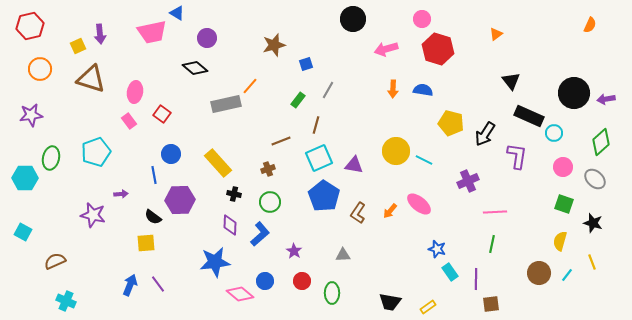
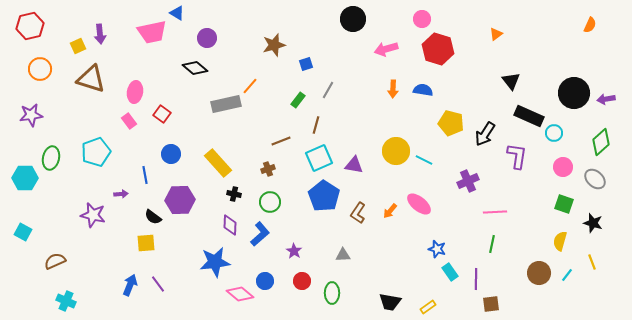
blue line at (154, 175): moved 9 px left
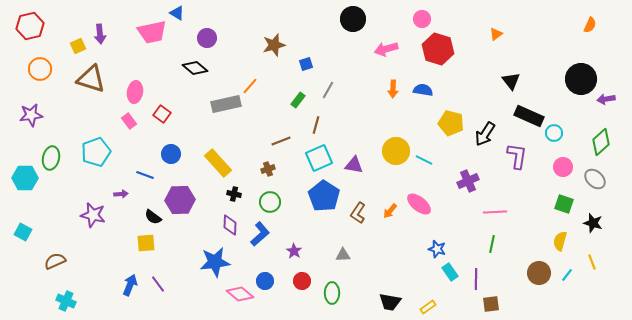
black circle at (574, 93): moved 7 px right, 14 px up
blue line at (145, 175): rotated 60 degrees counterclockwise
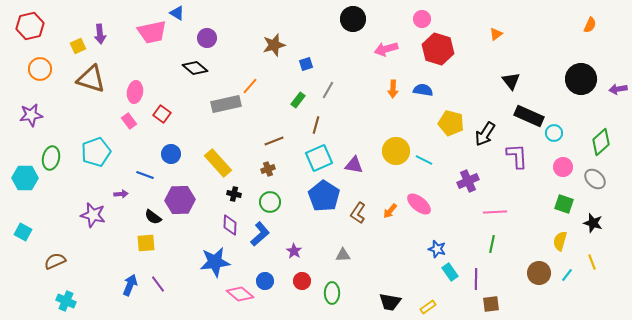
purple arrow at (606, 99): moved 12 px right, 10 px up
brown line at (281, 141): moved 7 px left
purple L-shape at (517, 156): rotated 12 degrees counterclockwise
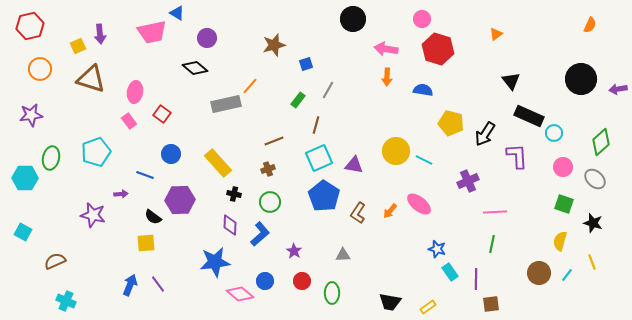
pink arrow at (386, 49): rotated 25 degrees clockwise
orange arrow at (393, 89): moved 6 px left, 12 px up
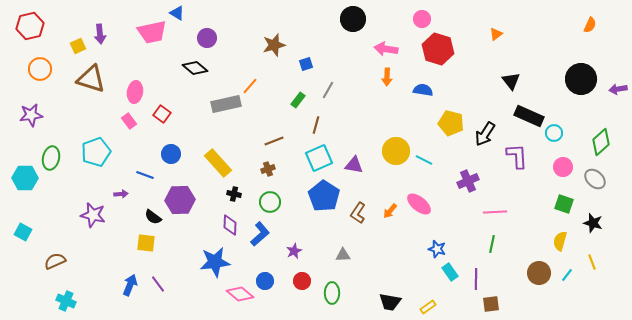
yellow square at (146, 243): rotated 12 degrees clockwise
purple star at (294, 251): rotated 14 degrees clockwise
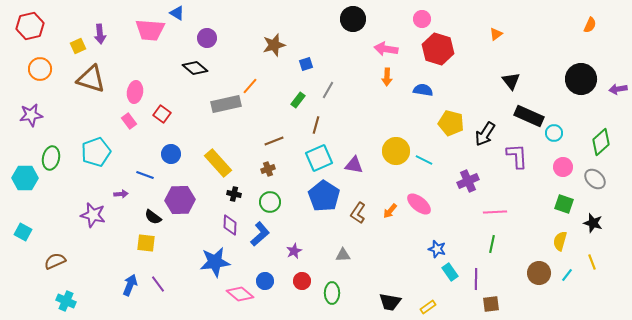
pink trapezoid at (152, 32): moved 2 px left, 2 px up; rotated 16 degrees clockwise
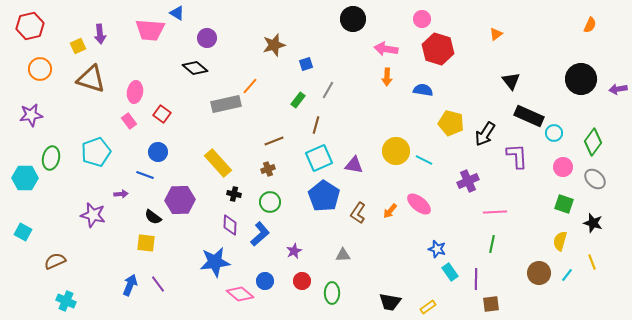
green diamond at (601, 142): moved 8 px left; rotated 12 degrees counterclockwise
blue circle at (171, 154): moved 13 px left, 2 px up
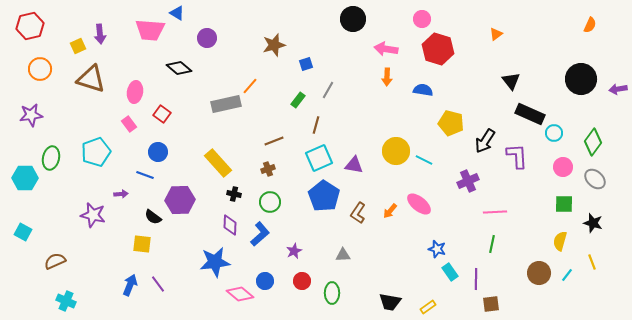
black diamond at (195, 68): moved 16 px left
black rectangle at (529, 116): moved 1 px right, 2 px up
pink rectangle at (129, 121): moved 3 px down
black arrow at (485, 134): moved 7 px down
green square at (564, 204): rotated 18 degrees counterclockwise
yellow square at (146, 243): moved 4 px left, 1 px down
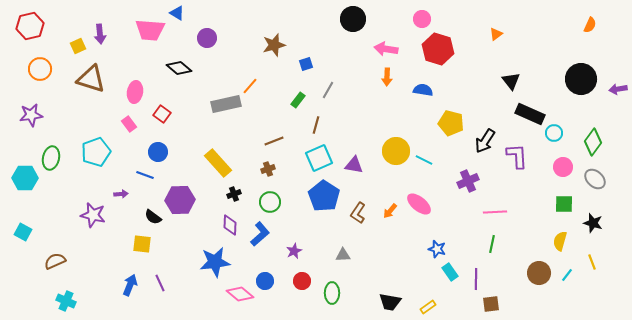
black cross at (234, 194): rotated 32 degrees counterclockwise
purple line at (158, 284): moved 2 px right, 1 px up; rotated 12 degrees clockwise
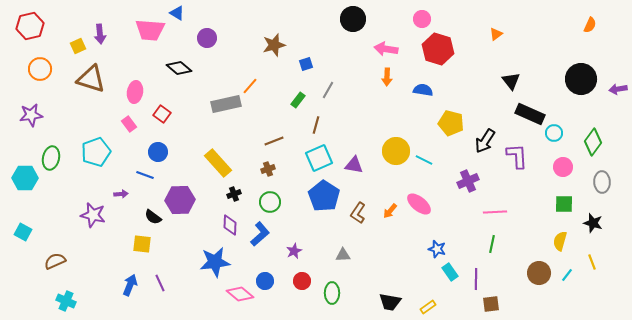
gray ellipse at (595, 179): moved 7 px right, 3 px down; rotated 45 degrees clockwise
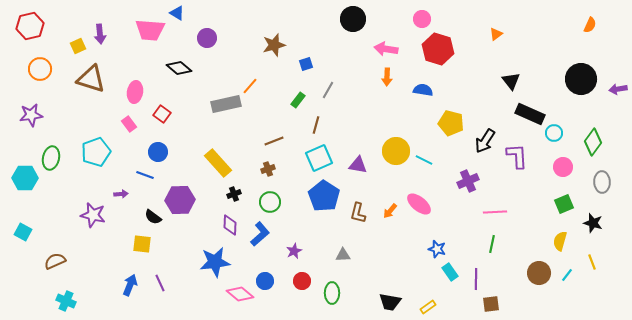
purple triangle at (354, 165): moved 4 px right
green square at (564, 204): rotated 24 degrees counterclockwise
brown L-shape at (358, 213): rotated 20 degrees counterclockwise
